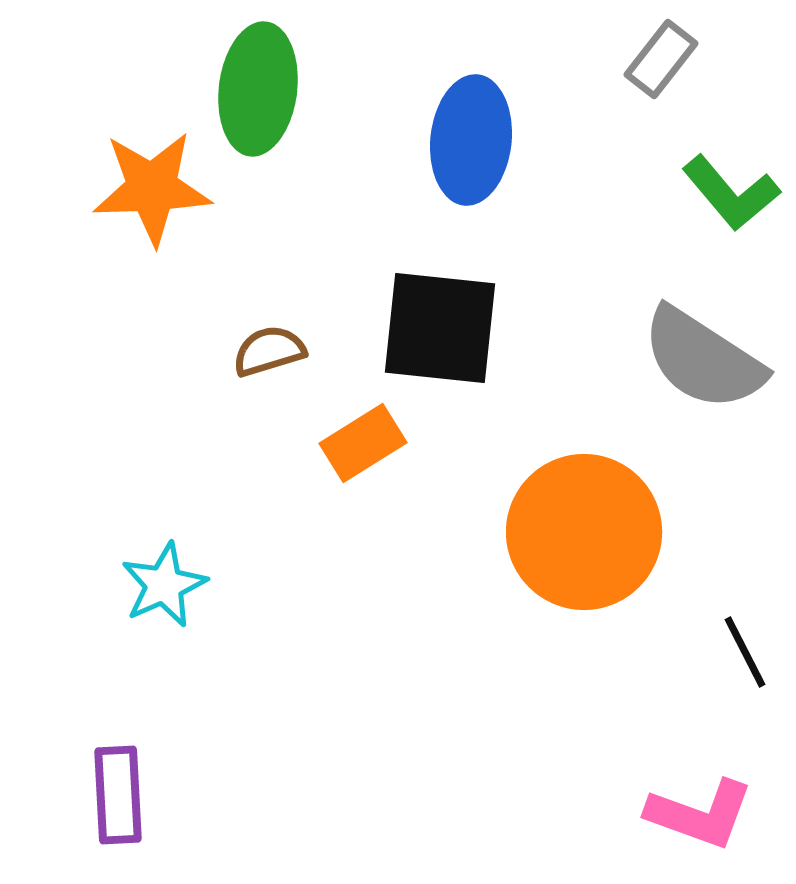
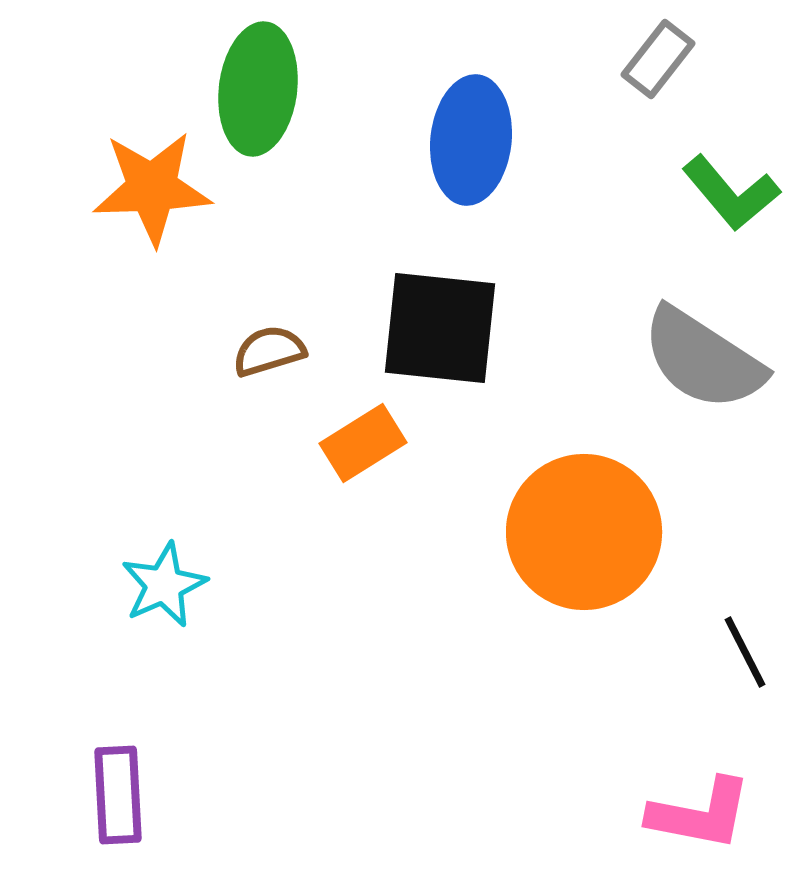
gray rectangle: moved 3 px left
pink L-shape: rotated 9 degrees counterclockwise
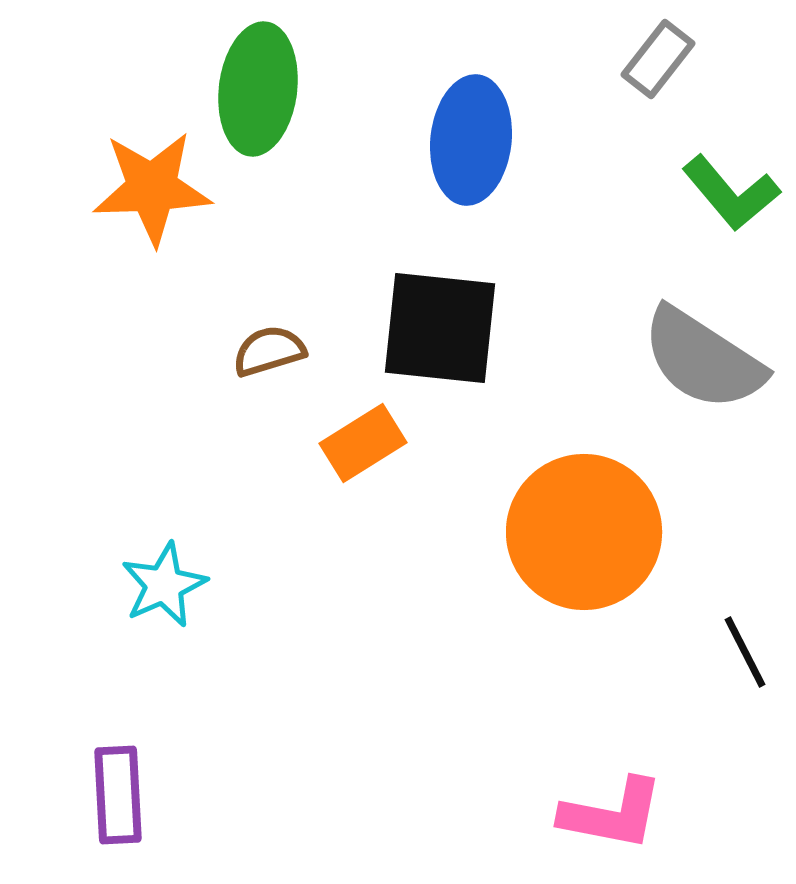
pink L-shape: moved 88 px left
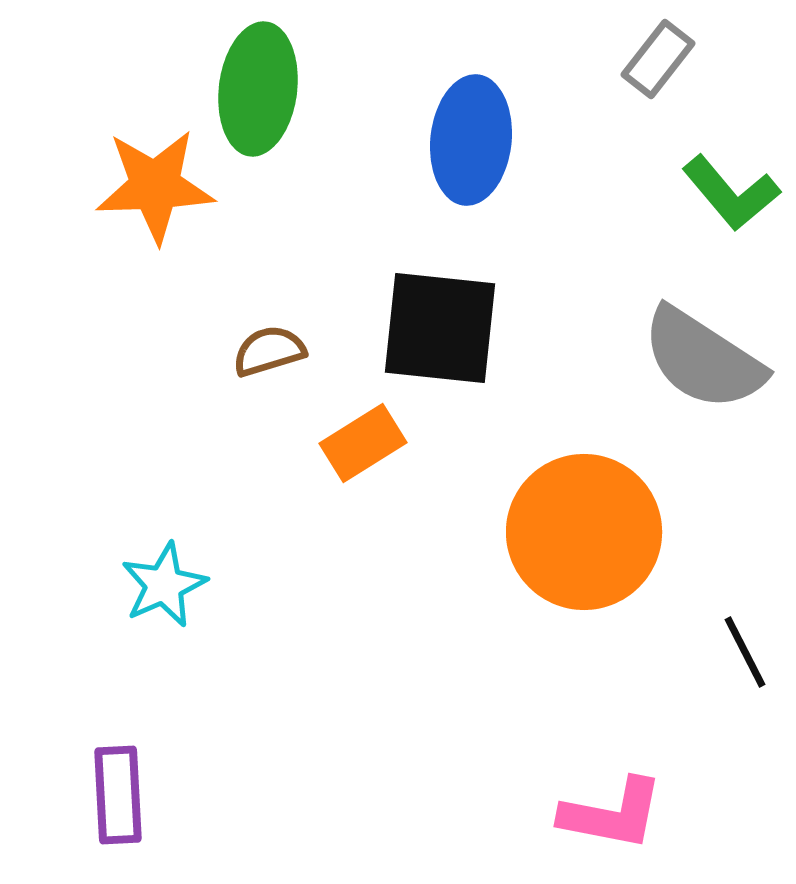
orange star: moved 3 px right, 2 px up
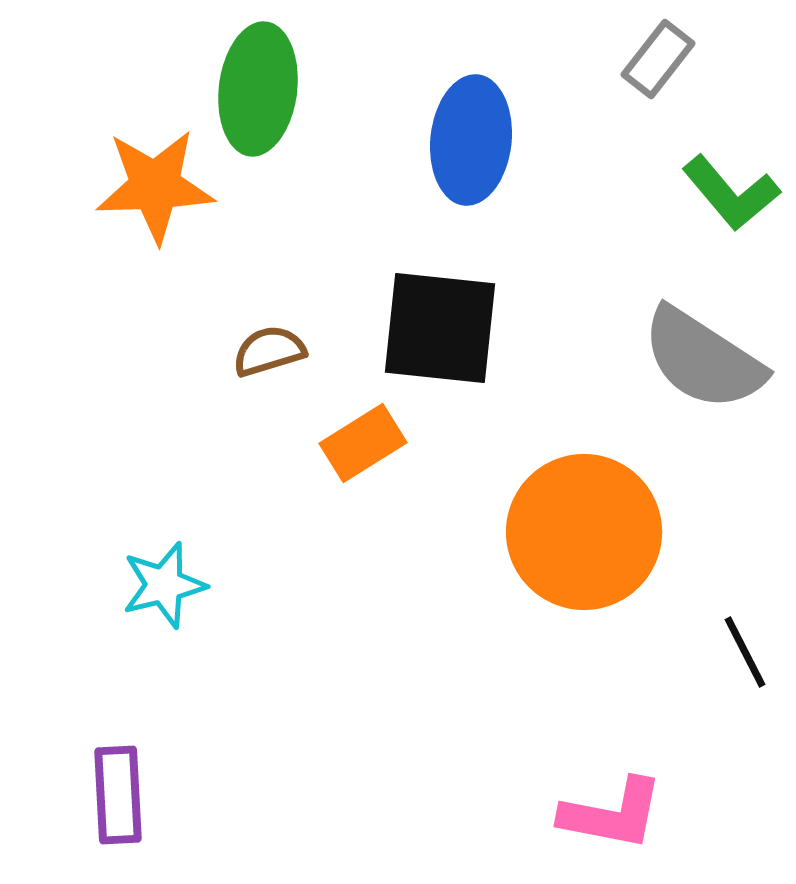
cyan star: rotated 10 degrees clockwise
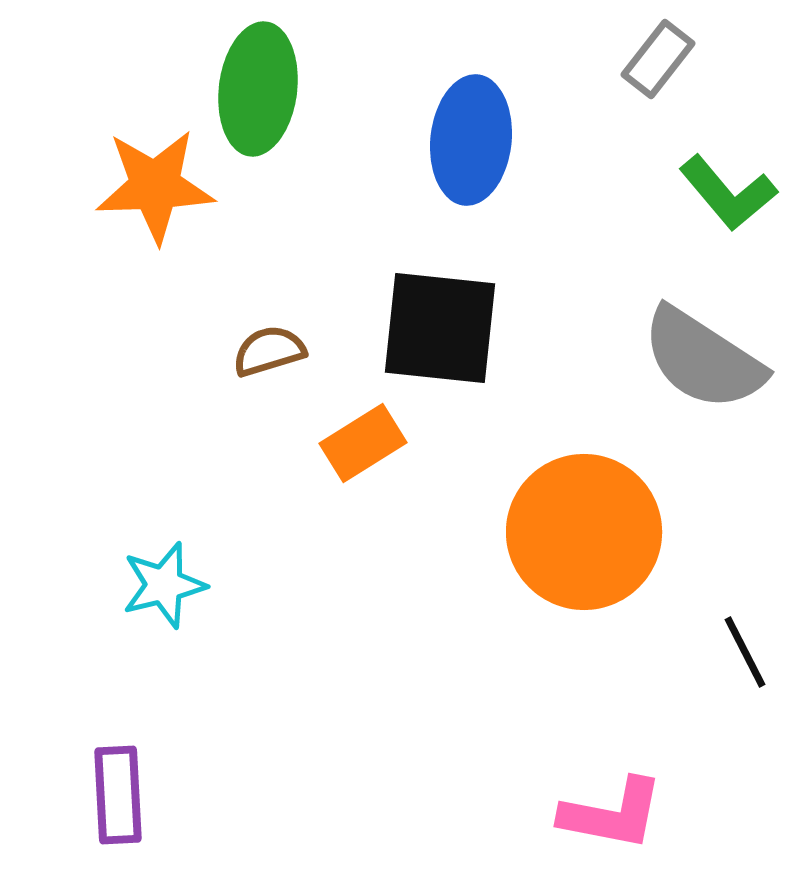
green L-shape: moved 3 px left
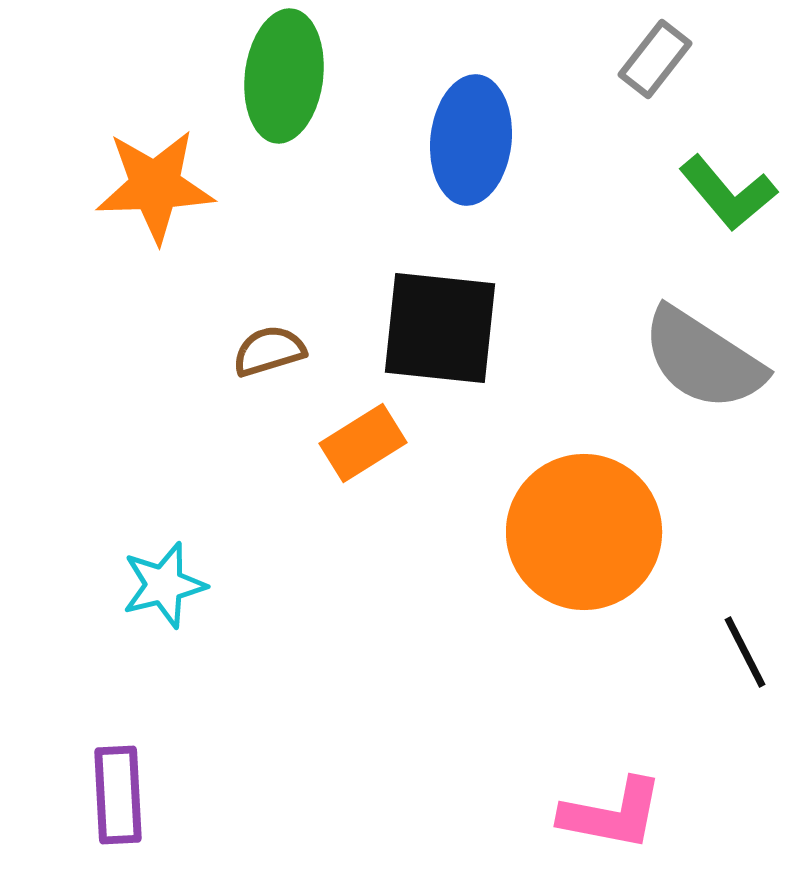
gray rectangle: moved 3 px left
green ellipse: moved 26 px right, 13 px up
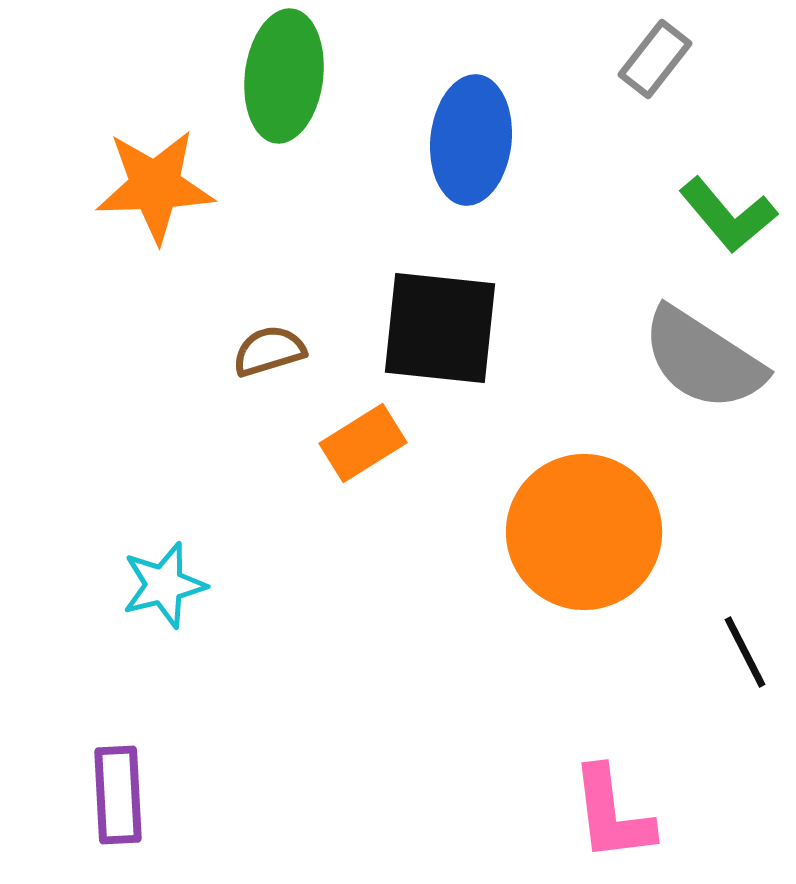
green L-shape: moved 22 px down
pink L-shape: rotated 72 degrees clockwise
